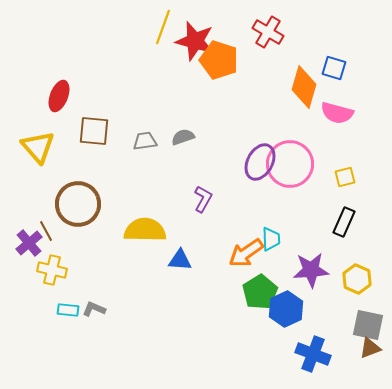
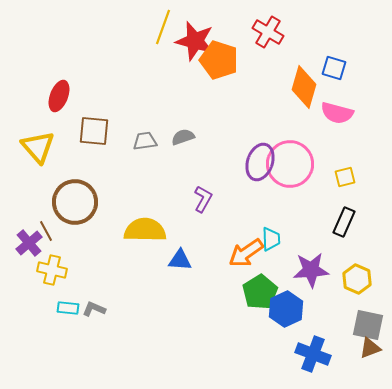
purple ellipse: rotated 9 degrees counterclockwise
brown circle: moved 3 px left, 2 px up
cyan rectangle: moved 2 px up
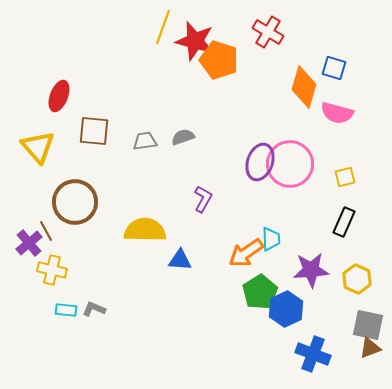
cyan rectangle: moved 2 px left, 2 px down
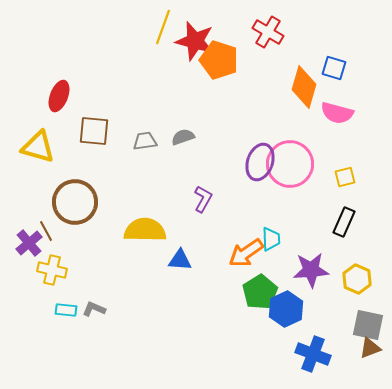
yellow triangle: rotated 33 degrees counterclockwise
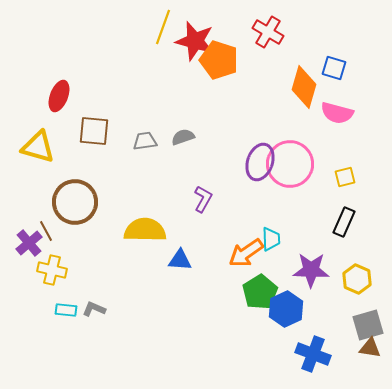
purple star: rotated 6 degrees clockwise
gray square: rotated 28 degrees counterclockwise
brown triangle: rotated 30 degrees clockwise
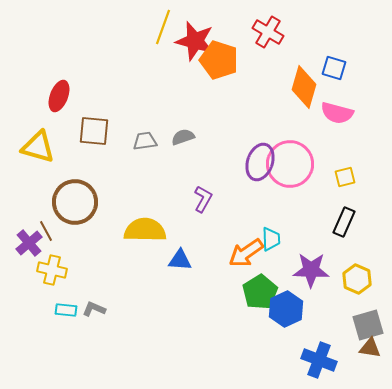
blue cross: moved 6 px right, 6 px down
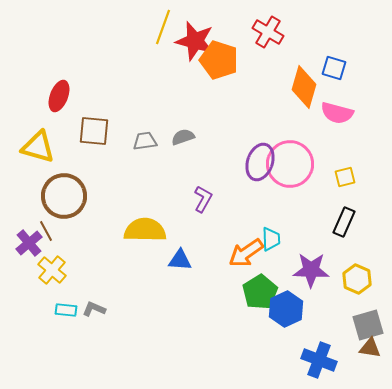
brown circle: moved 11 px left, 6 px up
yellow cross: rotated 28 degrees clockwise
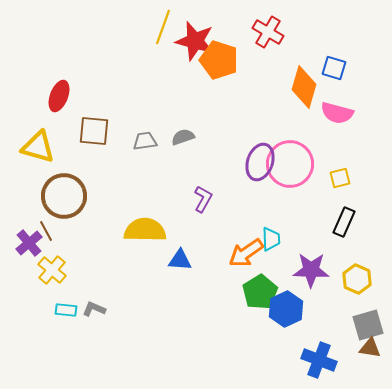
yellow square: moved 5 px left, 1 px down
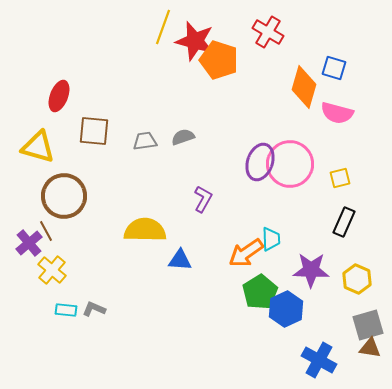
blue cross: rotated 8 degrees clockwise
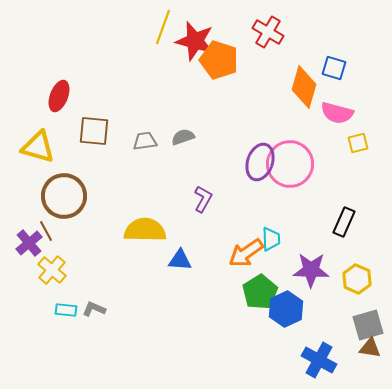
yellow square: moved 18 px right, 35 px up
